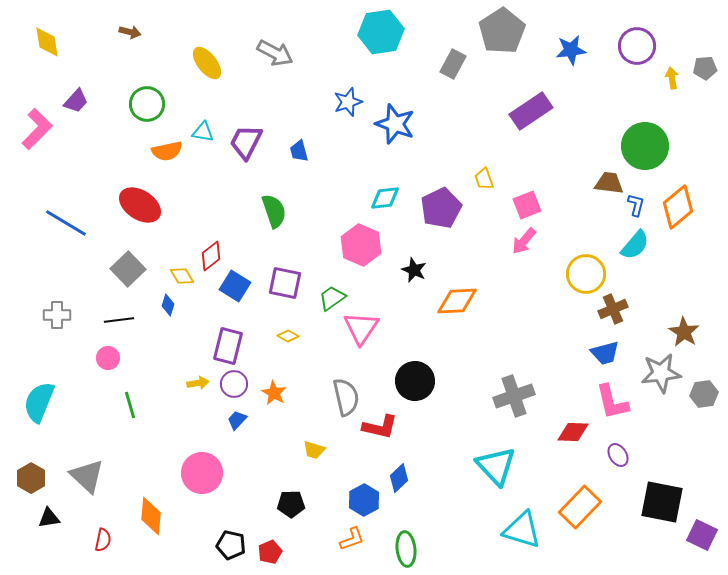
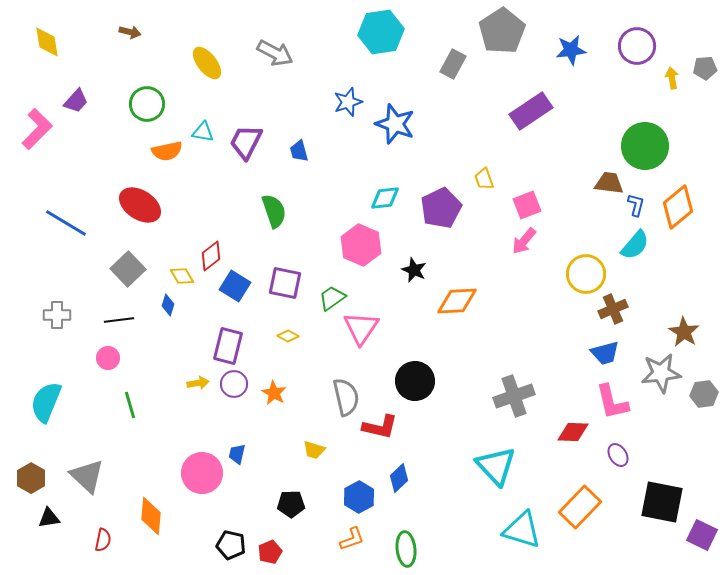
cyan semicircle at (39, 402): moved 7 px right
blue trapezoid at (237, 420): moved 34 px down; rotated 30 degrees counterclockwise
blue hexagon at (364, 500): moved 5 px left, 3 px up
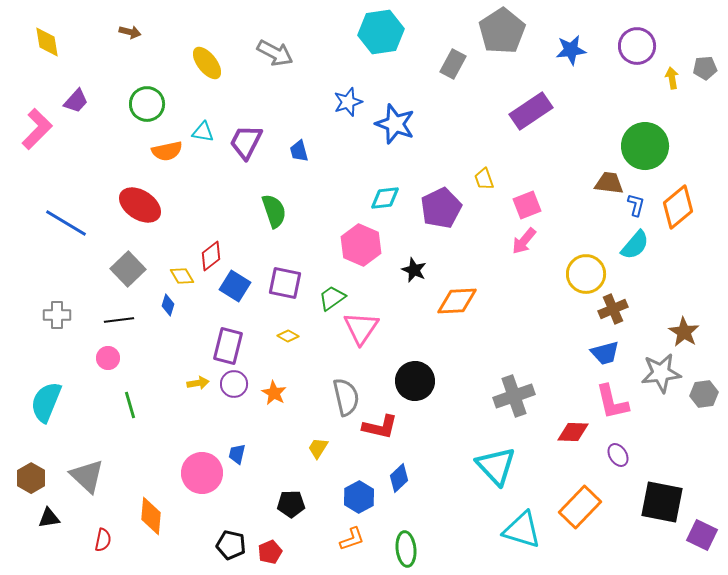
yellow trapezoid at (314, 450): moved 4 px right, 2 px up; rotated 105 degrees clockwise
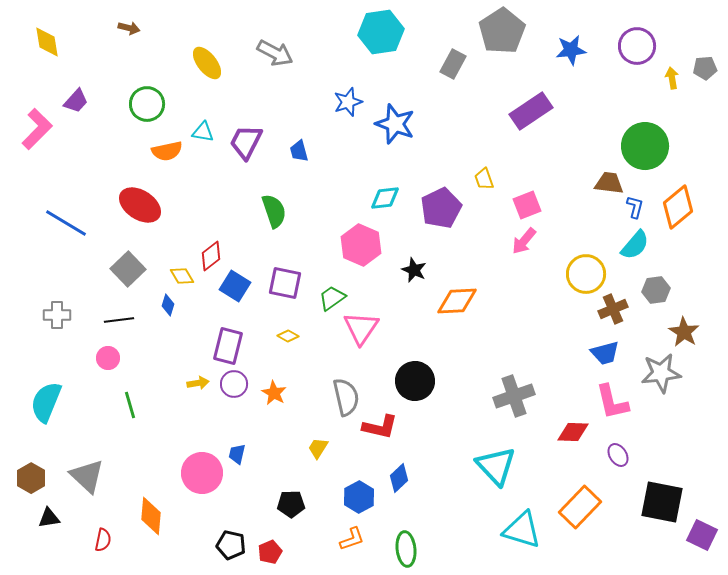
brown arrow at (130, 32): moved 1 px left, 4 px up
blue L-shape at (636, 205): moved 1 px left, 2 px down
gray hexagon at (704, 394): moved 48 px left, 104 px up
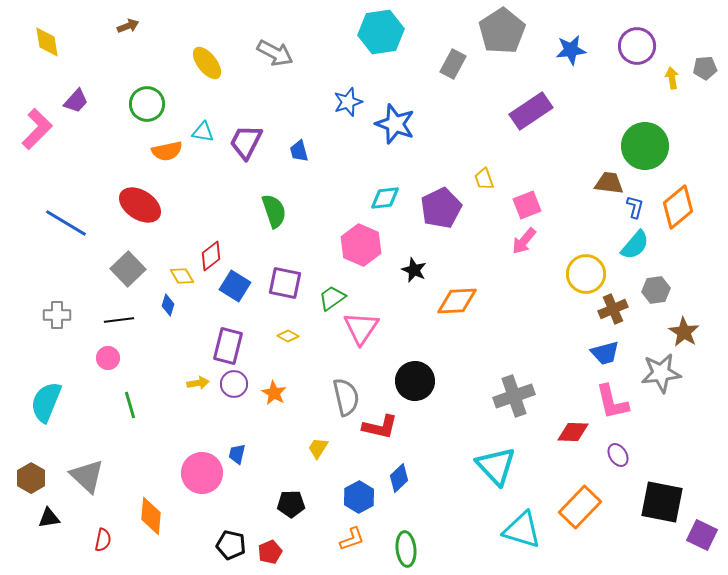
brown arrow at (129, 28): moved 1 px left, 2 px up; rotated 35 degrees counterclockwise
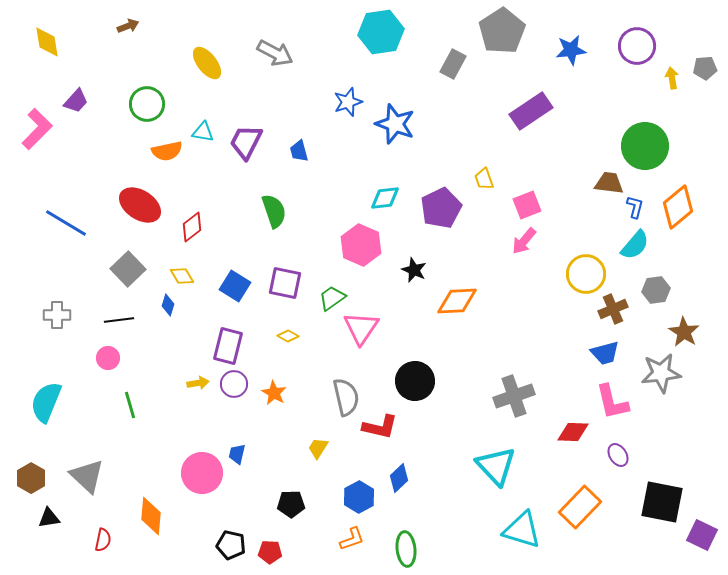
red diamond at (211, 256): moved 19 px left, 29 px up
red pentagon at (270, 552): rotated 25 degrees clockwise
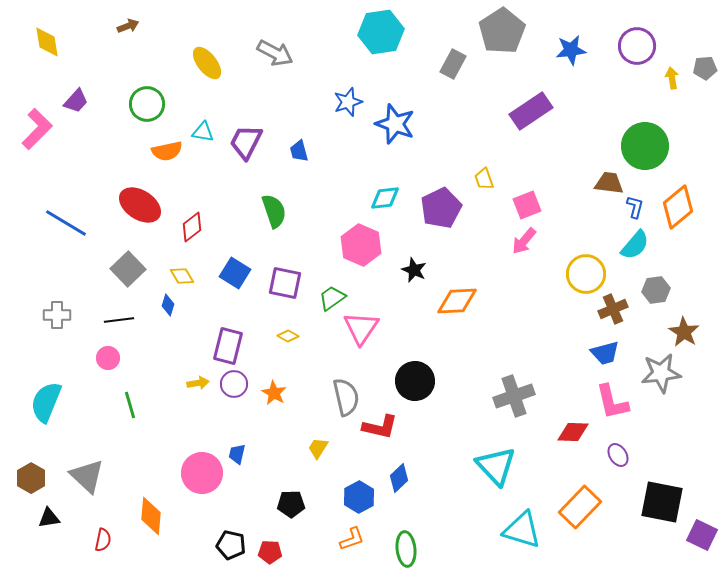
blue square at (235, 286): moved 13 px up
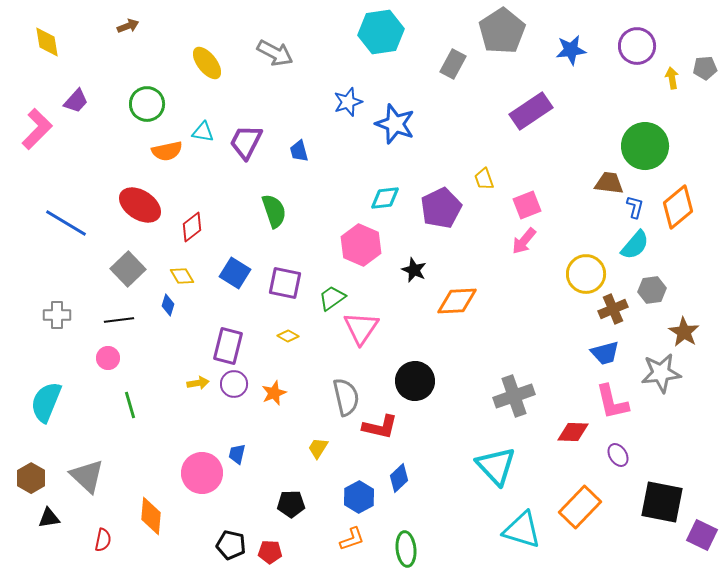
gray hexagon at (656, 290): moved 4 px left
orange star at (274, 393): rotated 20 degrees clockwise
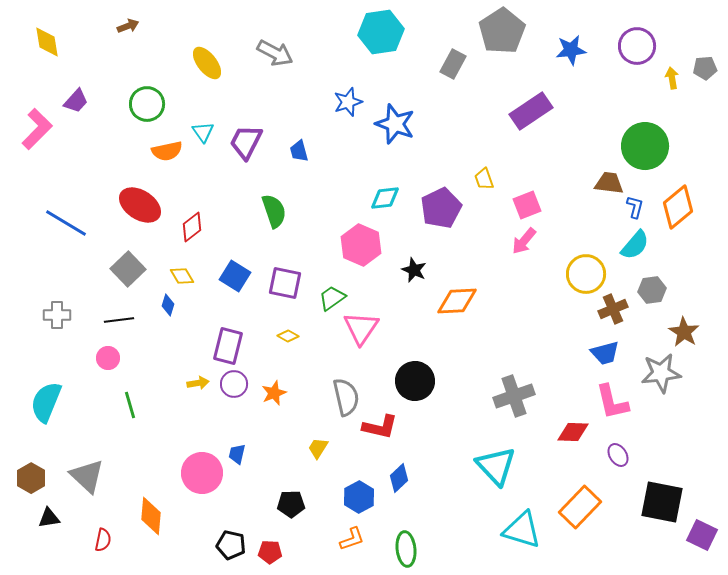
cyan triangle at (203, 132): rotated 45 degrees clockwise
blue square at (235, 273): moved 3 px down
